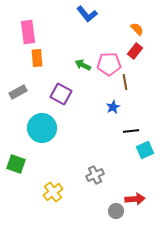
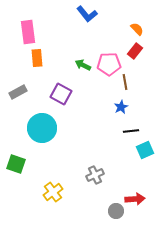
blue star: moved 8 px right
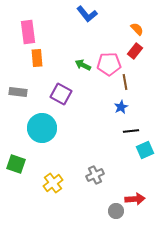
gray rectangle: rotated 36 degrees clockwise
yellow cross: moved 9 px up
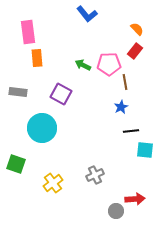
cyan square: rotated 30 degrees clockwise
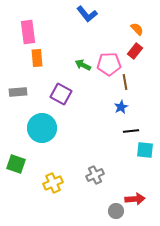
gray rectangle: rotated 12 degrees counterclockwise
yellow cross: rotated 12 degrees clockwise
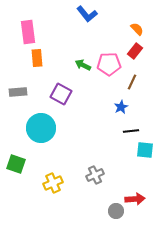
brown line: moved 7 px right; rotated 35 degrees clockwise
cyan circle: moved 1 px left
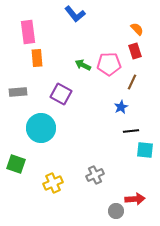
blue L-shape: moved 12 px left
red rectangle: rotated 56 degrees counterclockwise
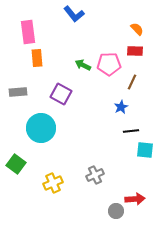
blue L-shape: moved 1 px left
red rectangle: rotated 70 degrees counterclockwise
green square: rotated 18 degrees clockwise
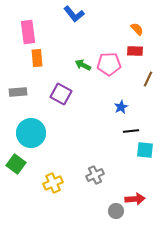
brown line: moved 16 px right, 3 px up
cyan circle: moved 10 px left, 5 px down
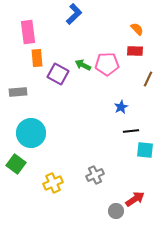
blue L-shape: rotated 95 degrees counterclockwise
pink pentagon: moved 2 px left
purple square: moved 3 px left, 20 px up
red arrow: rotated 30 degrees counterclockwise
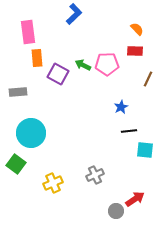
black line: moved 2 px left
